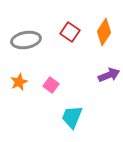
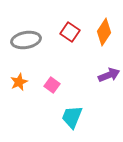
pink square: moved 1 px right
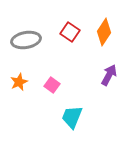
purple arrow: rotated 40 degrees counterclockwise
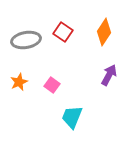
red square: moved 7 px left
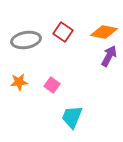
orange diamond: rotated 68 degrees clockwise
purple arrow: moved 19 px up
orange star: rotated 18 degrees clockwise
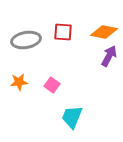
red square: rotated 30 degrees counterclockwise
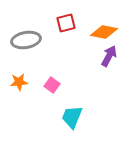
red square: moved 3 px right, 9 px up; rotated 18 degrees counterclockwise
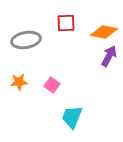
red square: rotated 12 degrees clockwise
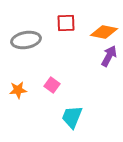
orange star: moved 1 px left, 8 px down
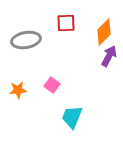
orange diamond: rotated 56 degrees counterclockwise
